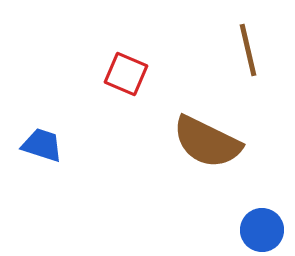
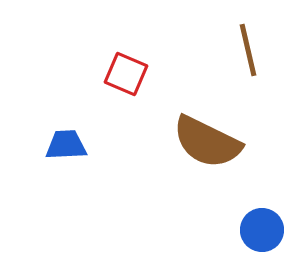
blue trapezoid: moved 24 px right; rotated 21 degrees counterclockwise
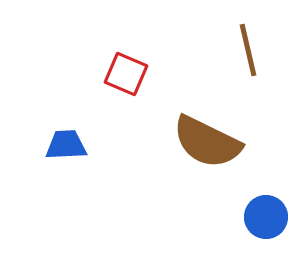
blue circle: moved 4 px right, 13 px up
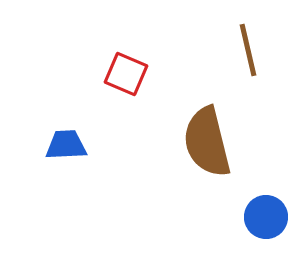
brown semicircle: rotated 50 degrees clockwise
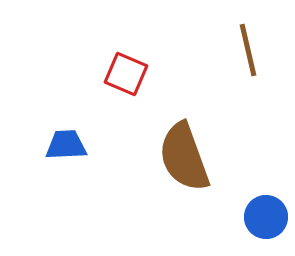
brown semicircle: moved 23 px left, 15 px down; rotated 6 degrees counterclockwise
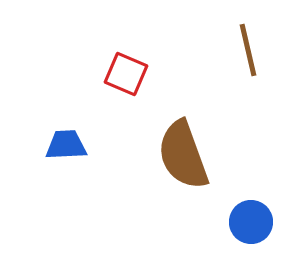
brown semicircle: moved 1 px left, 2 px up
blue circle: moved 15 px left, 5 px down
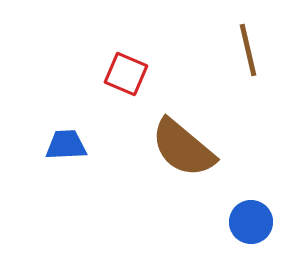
brown semicircle: moved 7 px up; rotated 30 degrees counterclockwise
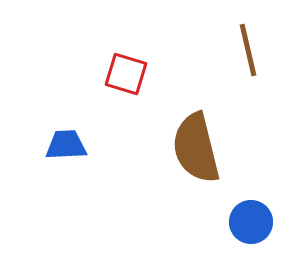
red square: rotated 6 degrees counterclockwise
brown semicircle: moved 13 px right; rotated 36 degrees clockwise
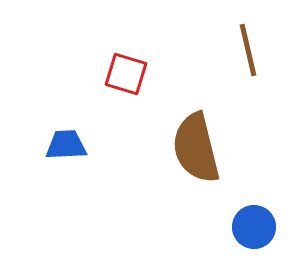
blue circle: moved 3 px right, 5 px down
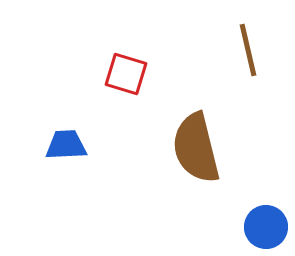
blue circle: moved 12 px right
